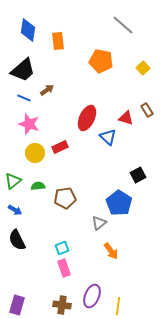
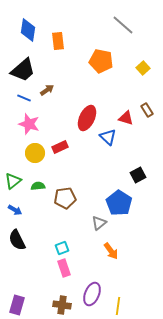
purple ellipse: moved 2 px up
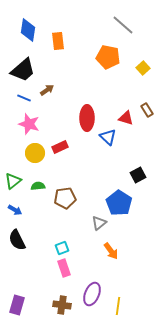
orange pentagon: moved 7 px right, 4 px up
red ellipse: rotated 25 degrees counterclockwise
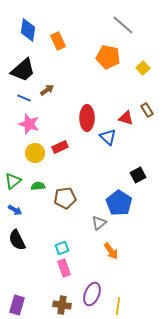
orange rectangle: rotated 18 degrees counterclockwise
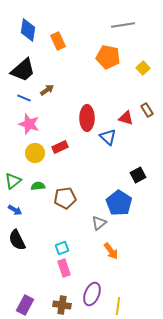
gray line: rotated 50 degrees counterclockwise
purple rectangle: moved 8 px right; rotated 12 degrees clockwise
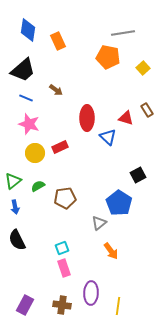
gray line: moved 8 px down
brown arrow: moved 9 px right; rotated 72 degrees clockwise
blue line: moved 2 px right
green semicircle: rotated 24 degrees counterclockwise
blue arrow: moved 3 px up; rotated 48 degrees clockwise
purple ellipse: moved 1 px left, 1 px up; rotated 20 degrees counterclockwise
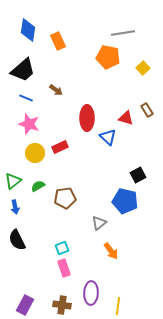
blue pentagon: moved 6 px right, 2 px up; rotated 20 degrees counterclockwise
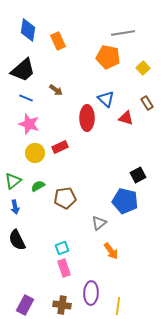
brown rectangle: moved 7 px up
blue triangle: moved 2 px left, 38 px up
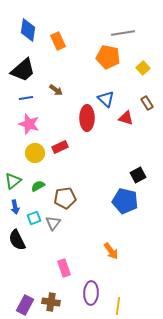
blue line: rotated 32 degrees counterclockwise
gray triangle: moved 46 px left; rotated 14 degrees counterclockwise
cyan square: moved 28 px left, 30 px up
brown cross: moved 11 px left, 3 px up
